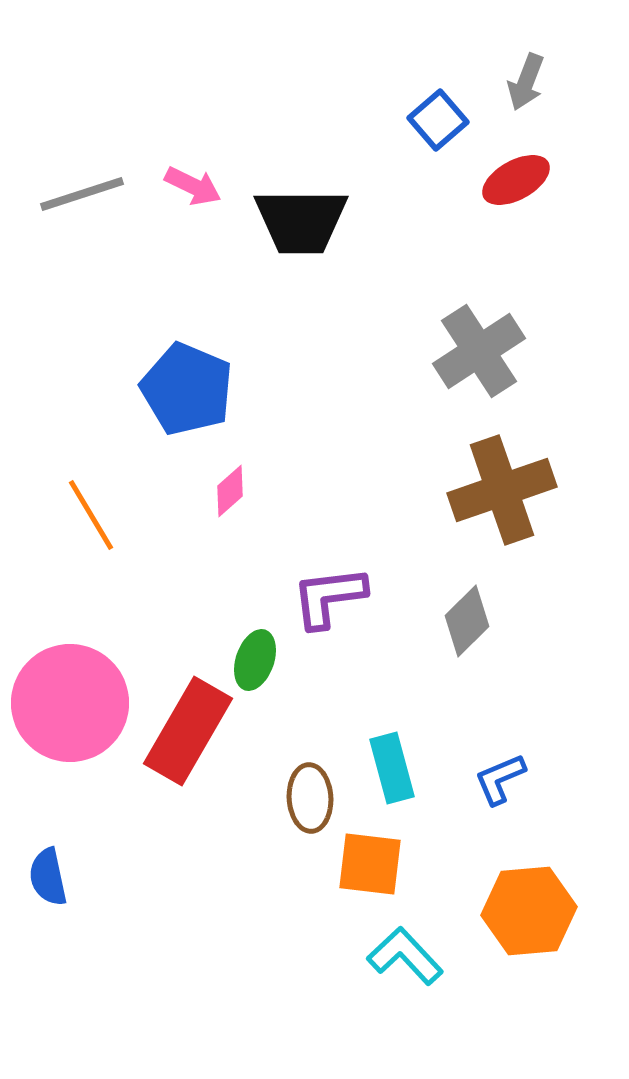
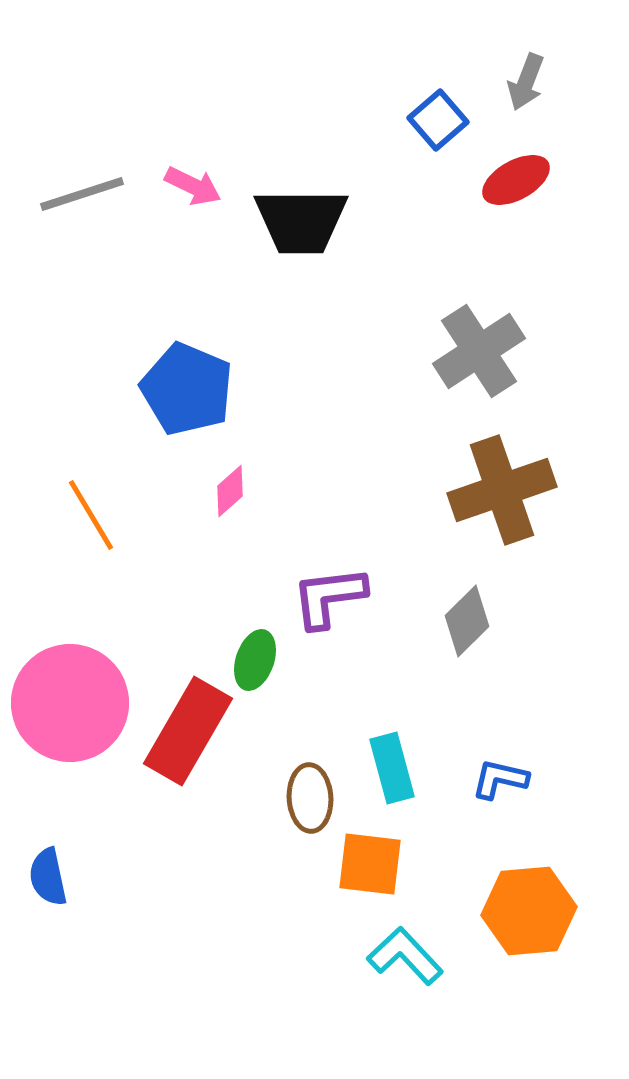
blue L-shape: rotated 36 degrees clockwise
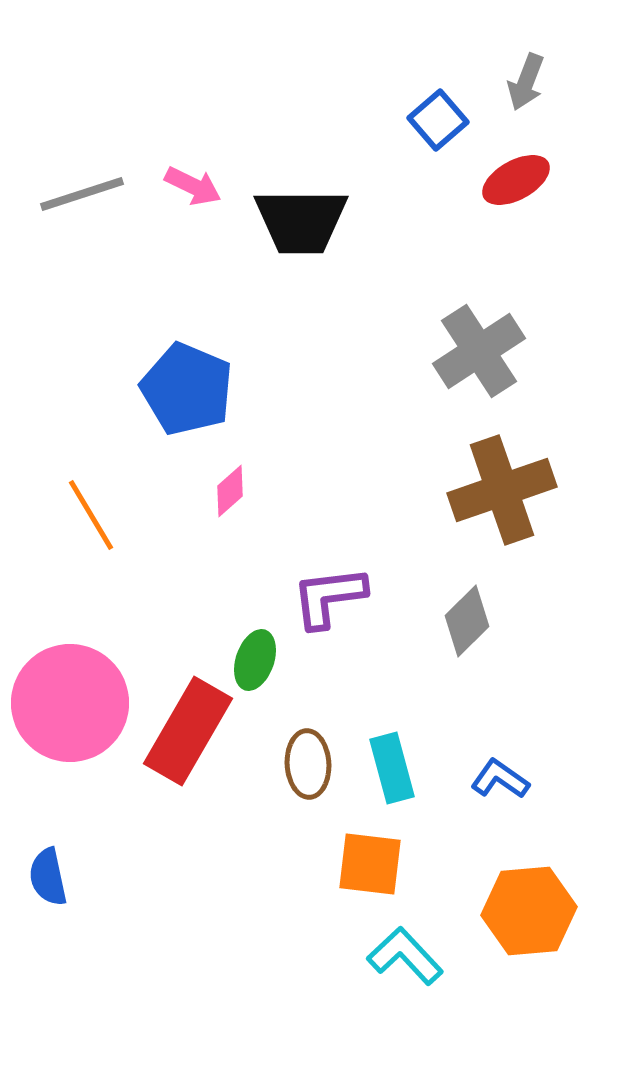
blue L-shape: rotated 22 degrees clockwise
brown ellipse: moved 2 px left, 34 px up
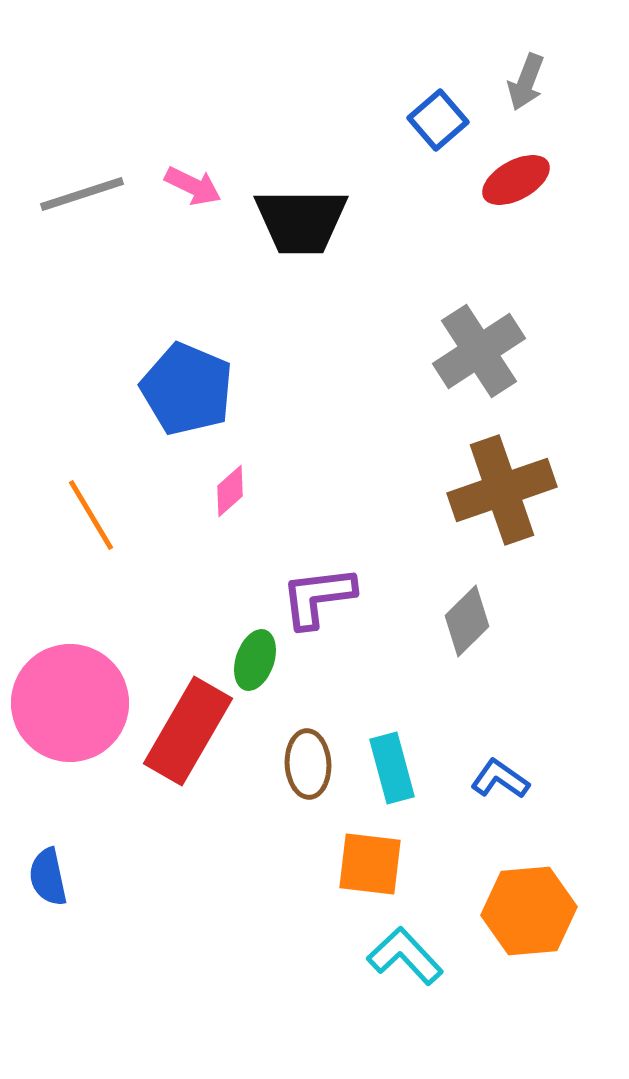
purple L-shape: moved 11 px left
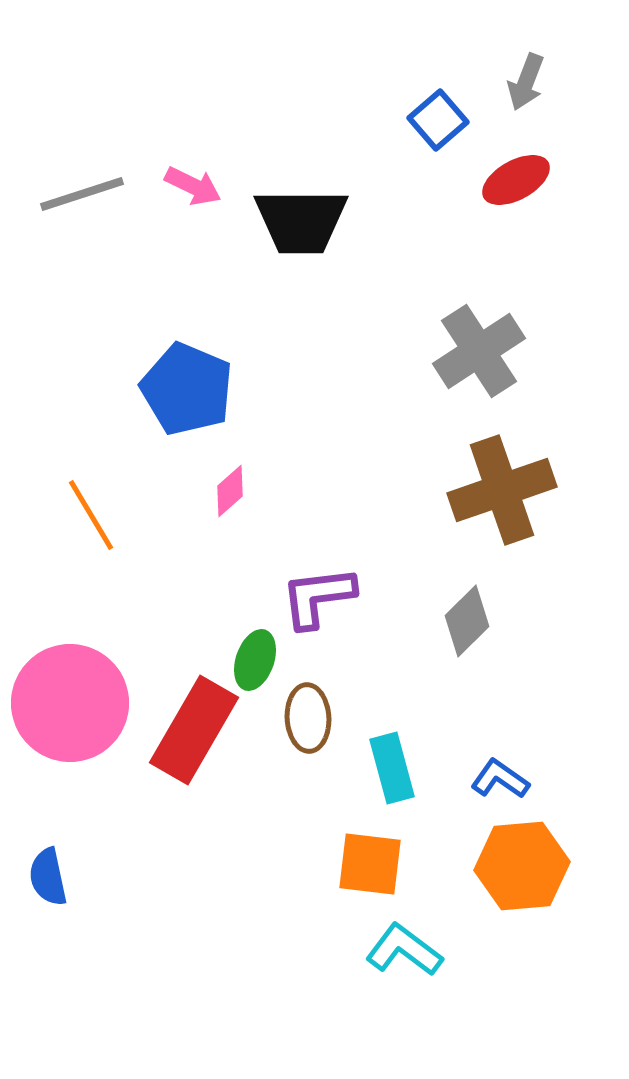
red rectangle: moved 6 px right, 1 px up
brown ellipse: moved 46 px up
orange hexagon: moved 7 px left, 45 px up
cyan L-shape: moved 1 px left, 6 px up; rotated 10 degrees counterclockwise
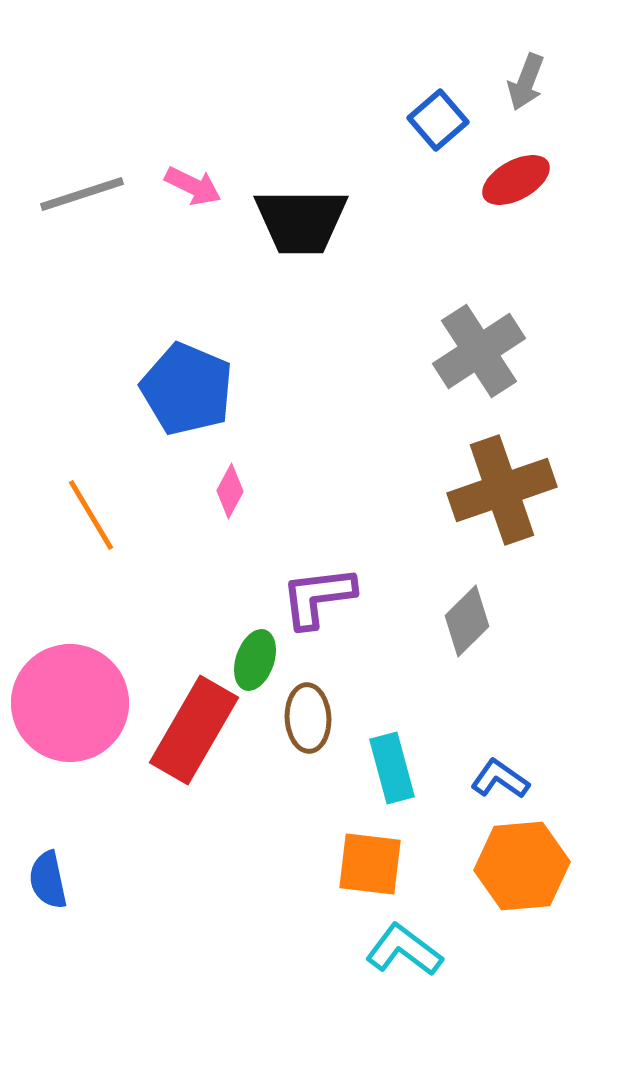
pink diamond: rotated 20 degrees counterclockwise
blue semicircle: moved 3 px down
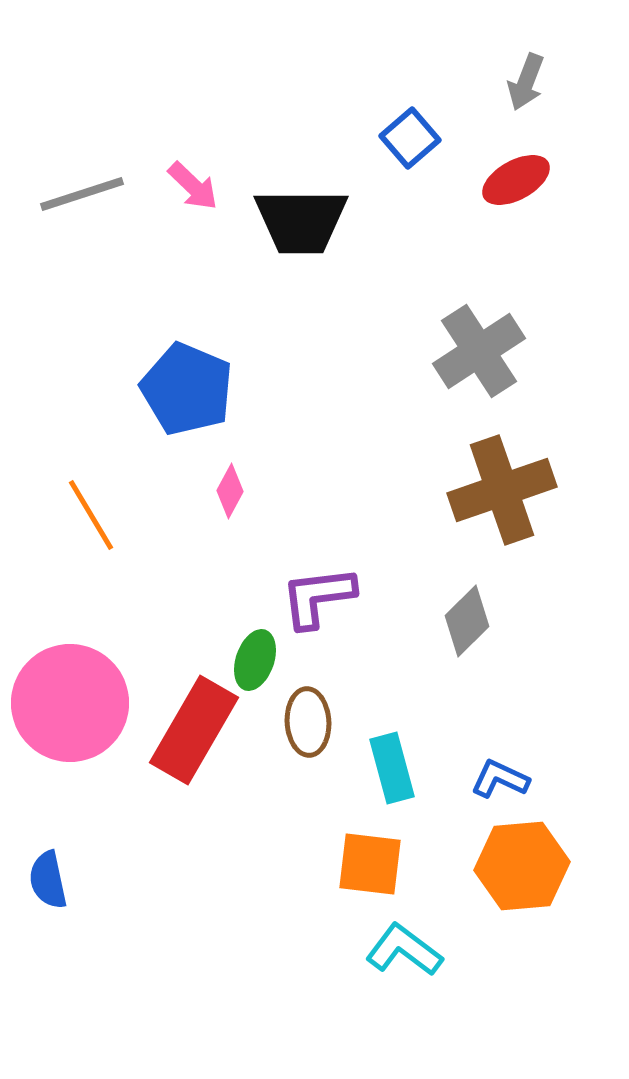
blue square: moved 28 px left, 18 px down
pink arrow: rotated 18 degrees clockwise
brown ellipse: moved 4 px down
blue L-shape: rotated 10 degrees counterclockwise
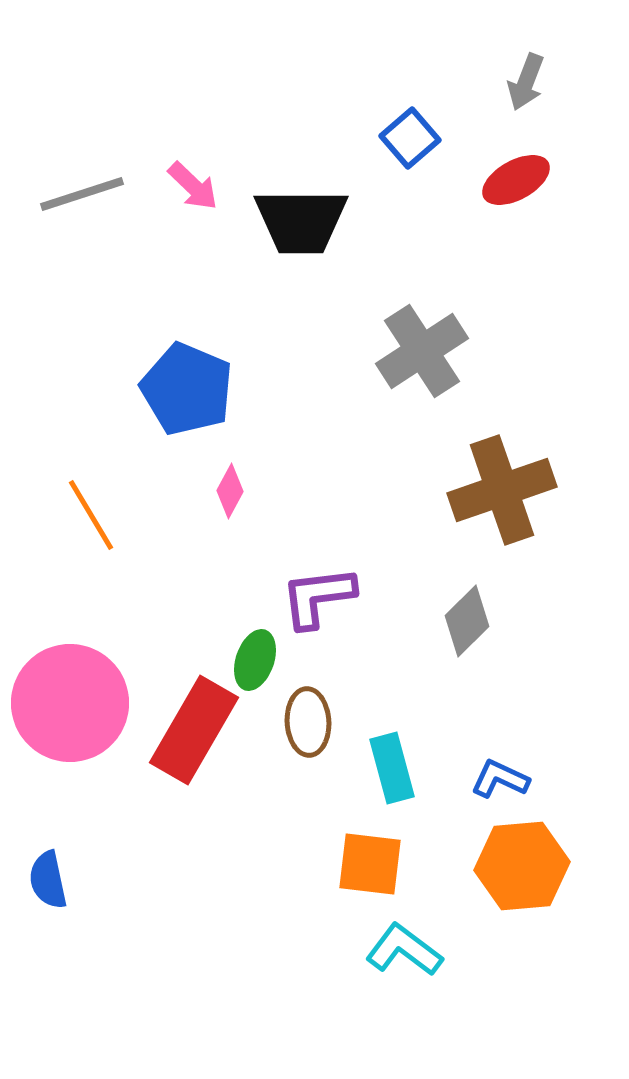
gray cross: moved 57 px left
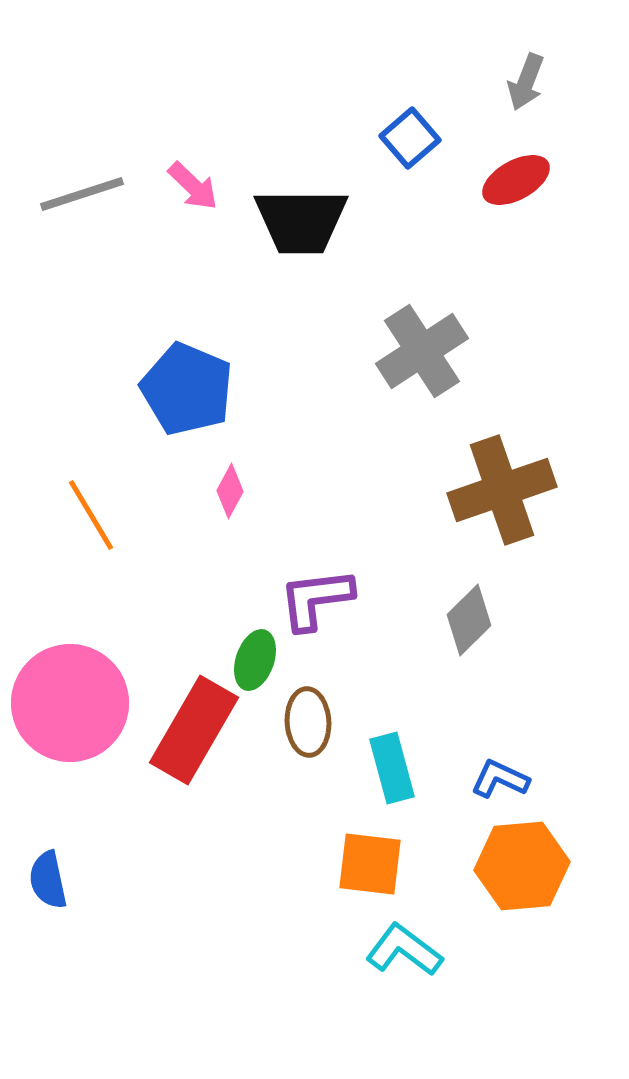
purple L-shape: moved 2 px left, 2 px down
gray diamond: moved 2 px right, 1 px up
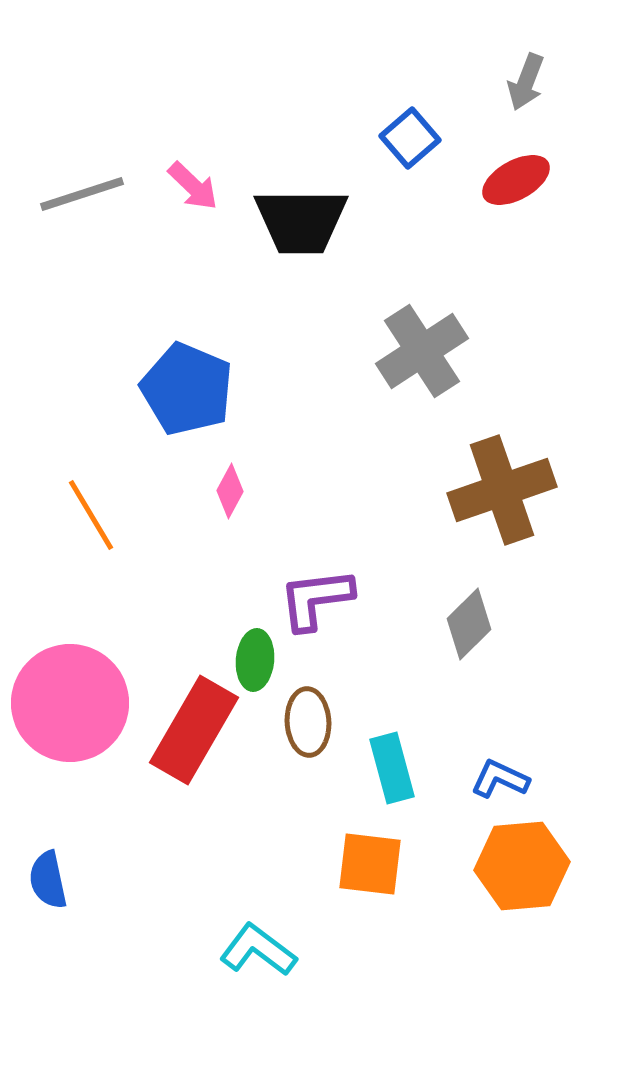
gray diamond: moved 4 px down
green ellipse: rotated 14 degrees counterclockwise
cyan L-shape: moved 146 px left
